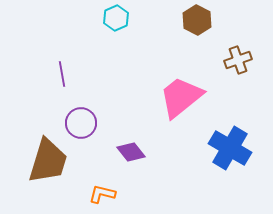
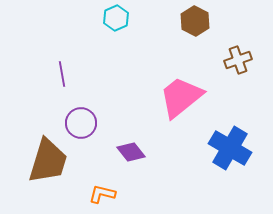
brown hexagon: moved 2 px left, 1 px down
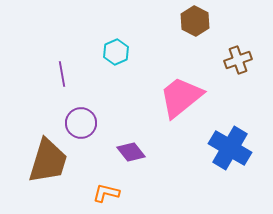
cyan hexagon: moved 34 px down
orange L-shape: moved 4 px right, 1 px up
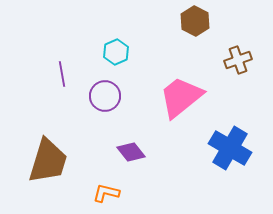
purple circle: moved 24 px right, 27 px up
